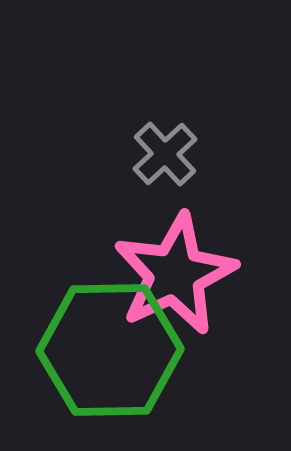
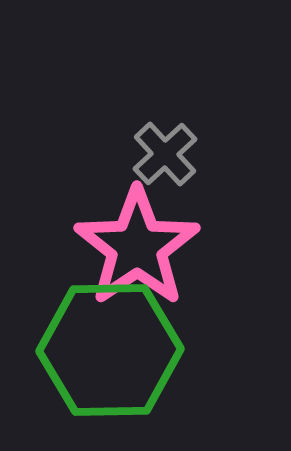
pink star: moved 38 px left, 27 px up; rotated 9 degrees counterclockwise
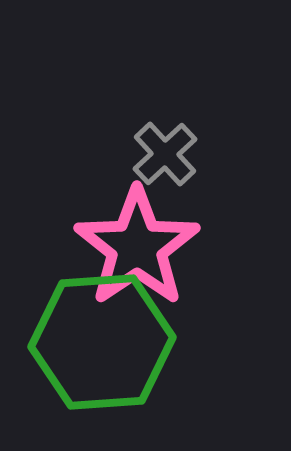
green hexagon: moved 8 px left, 8 px up; rotated 3 degrees counterclockwise
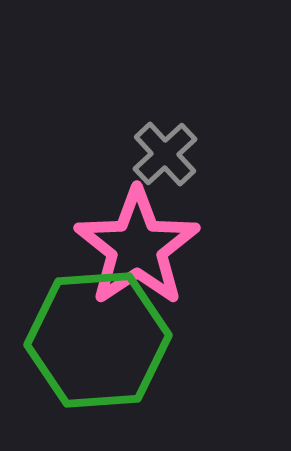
green hexagon: moved 4 px left, 2 px up
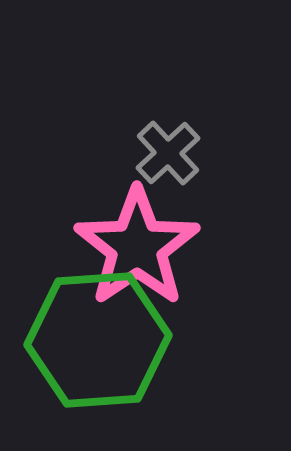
gray cross: moved 3 px right, 1 px up
